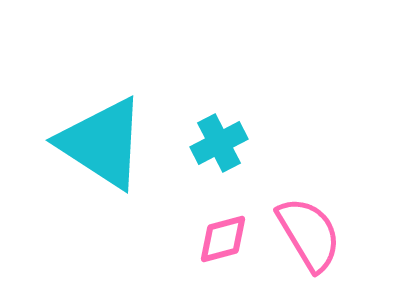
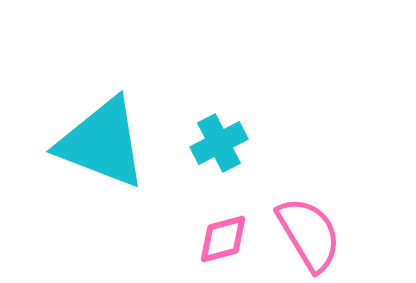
cyan triangle: rotated 12 degrees counterclockwise
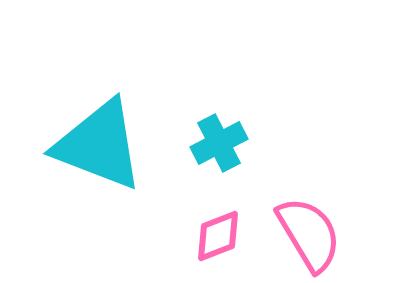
cyan triangle: moved 3 px left, 2 px down
pink diamond: moved 5 px left, 3 px up; rotated 6 degrees counterclockwise
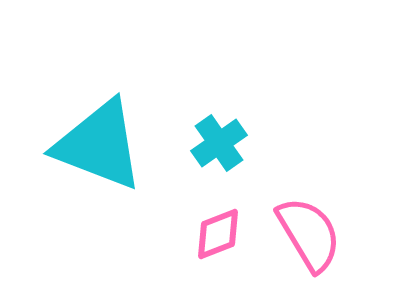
cyan cross: rotated 8 degrees counterclockwise
pink diamond: moved 2 px up
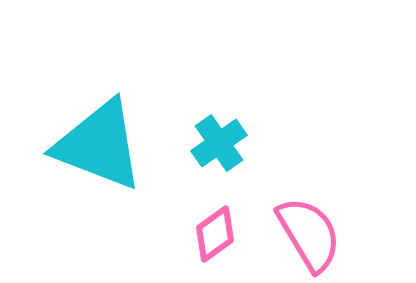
pink diamond: moved 3 px left; rotated 14 degrees counterclockwise
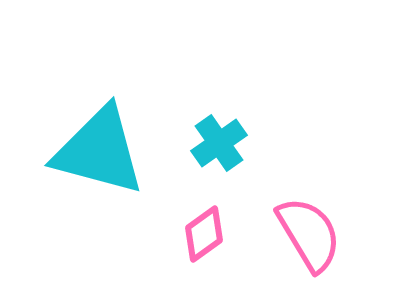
cyan triangle: moved 6 px down; rotated 6 degrees counterclockwise
pink diamond: moved 11 px left
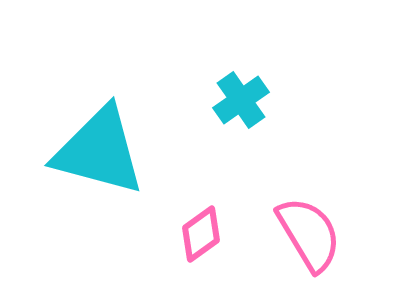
cyan cross: moved 22 px right, 43 px up
pink diamond: moved 3 px left
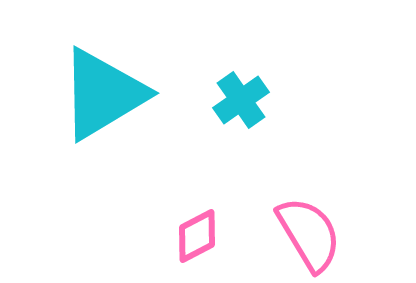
cyan triangle: moved 4 px right, 57 px up; rotated 46 degrees counterclockwise
pink diamond: moved 4 px left, 2 px down; rotated 8 degrees clockwise
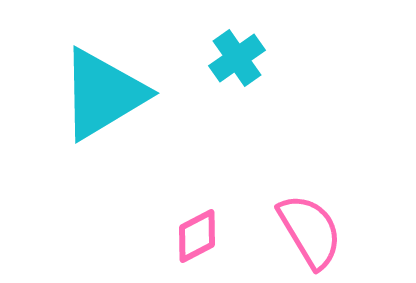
cyan cross: moved 4 px left, 42 px up
pink semicircle: moved 1 px right, 3 px up
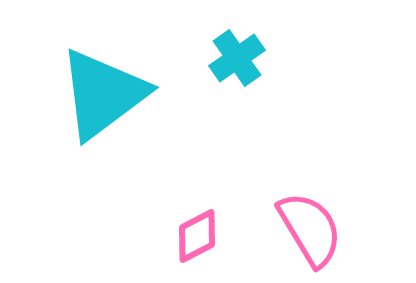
cyan triangle: rotated 6 degrees counterclockwise
pink semicircle: moved 2 px up
